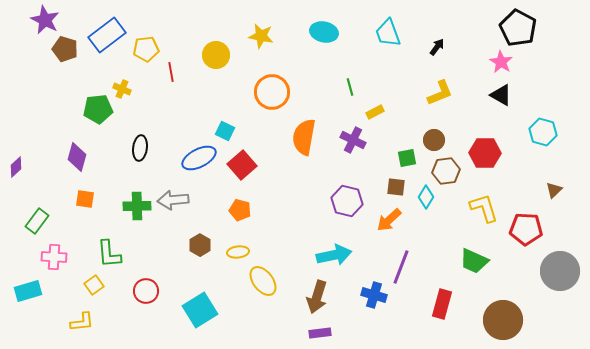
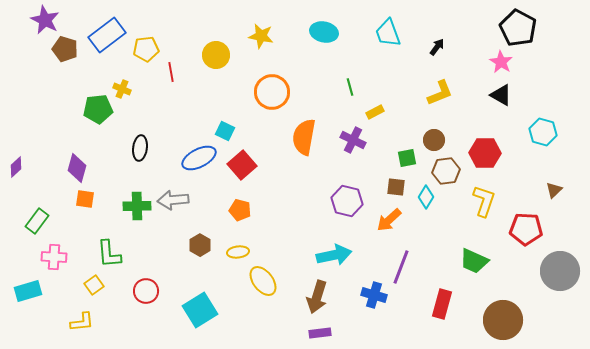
purple diamond at (77, 157): moved 11 px down
yellow L-shape at (484, 208): moved 7 px up; rotated 36 degrees clockwise
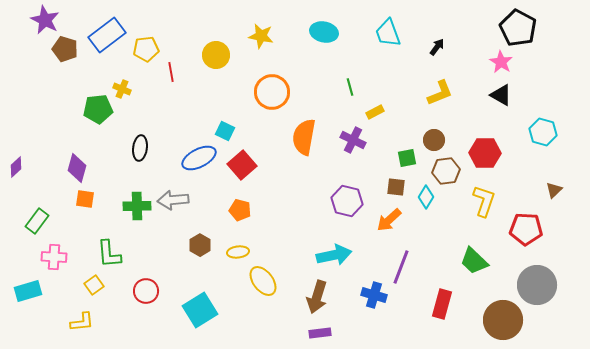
green trapezoid at (474, 261): rotated 20 degrees clockwise
gray circle at (560, 271): moved 23 px left, 14 px down
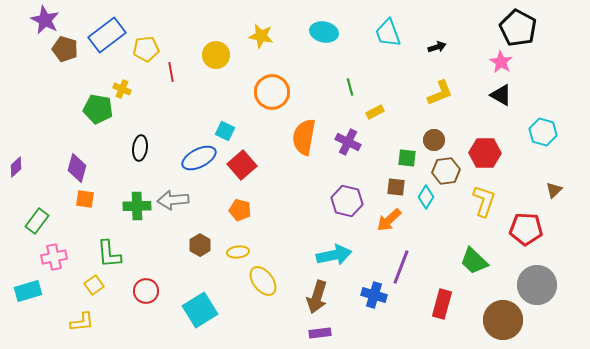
black arrow at (437, 47): rotated 36 degrees clockwise
green pentagon at (98, 109): rotated 16 degrees clockwise
purple cross at (353, 140): moved 5 px left, 2 px down
green square at (407, 158): rotated 18 degrees clockwise
pink cross at (54, 257): rotated 15 degrees counterclockwise
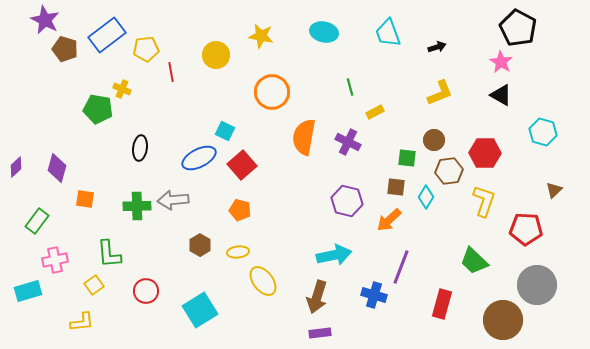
purple diamond at (77, 168): moved 20 px left
brown hexagon at (446, 171): moved 3 px right
pink cross at (54, 257): moved 1 px right, 3 px down
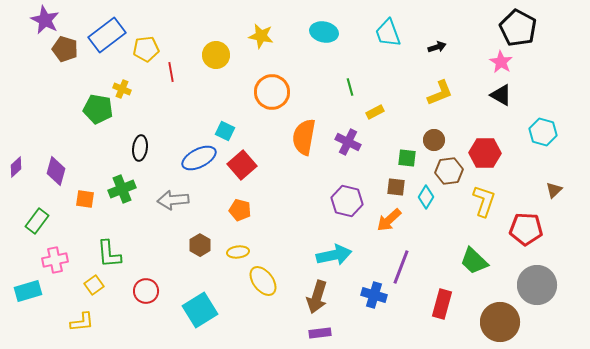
purple diamond at (57, 168): moved 1 px left, 3 px down
green cross at (137, 206): moved 15 px left, 17 px up; rotated 20 degrees counterclockwise
brown circle at (503, 320): moved 3 px left, 2 px down
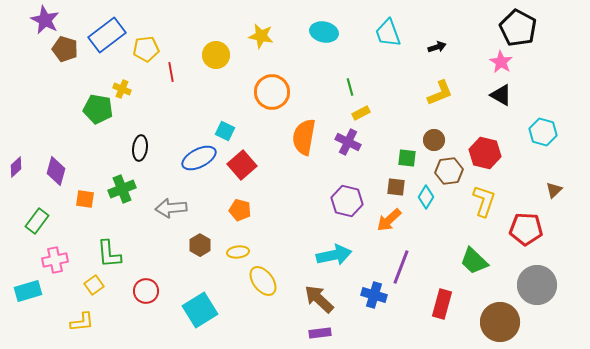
yellow rectangle at (375, 112): moved 14 px left, 1 px down
red hexagon at (485, 153): rotated 12 degrees clockwise
gray arrow at (173, 200): moved 2 px left, 8 px down
brown arrow at (317, 297): moved 2 px right, 2 px down; rotated 116 degrees clockwise
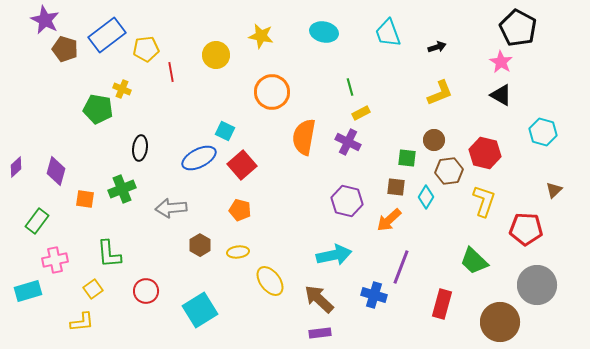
yellow ellipse at (263, 281): moved 7 px right
yellow square at (94, 285): moved 1 px left, 4 px down
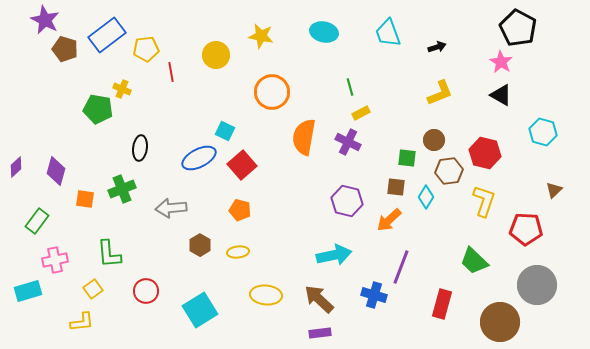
yellow ellipse at (270, 281): moved 4 px left, 14 px down; rotated 48 degrees counterclockwise
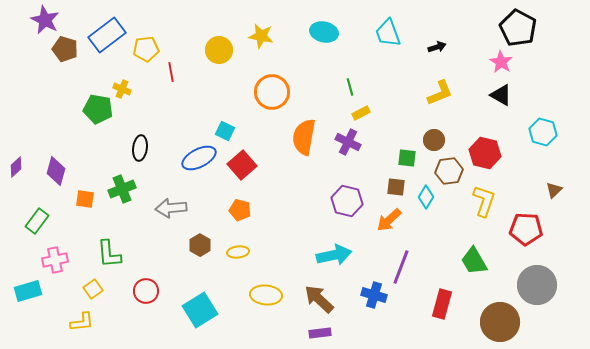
yellow circle at (216, 55): moved 3 px right, 5 px up
green trapezoid at (474, 261): rotated 16 degrees clockwise
